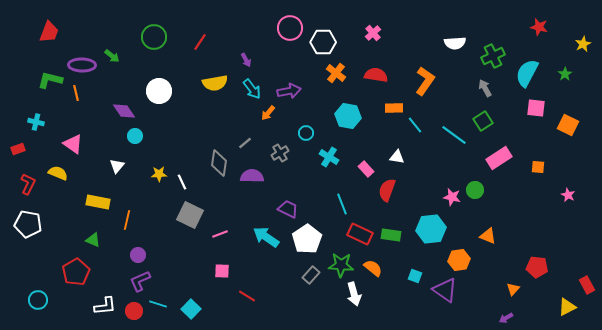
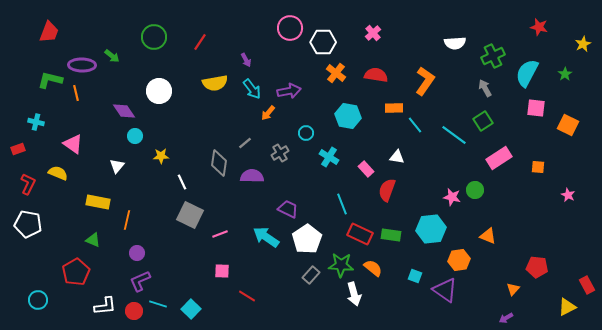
yellow star at (159, 174): moved 2 px right, 18 px up
purple circle at (138, 255): moved 1 px left, 2 px up
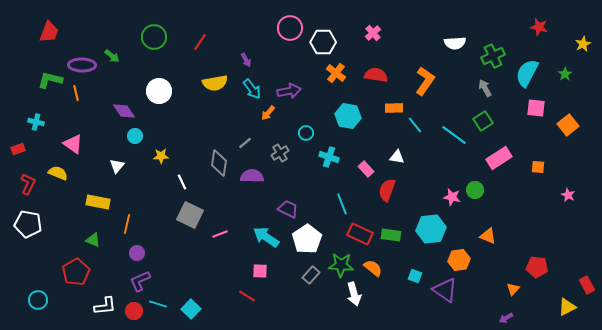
orange square at (568, 125): rotated 25 degrees clockwise
cyan cross at (329, 157): rotated 12 degrees counterclockwise
orange line at (127, 220): moved 4 px down
pink square at (222, 271): moved 38 px right
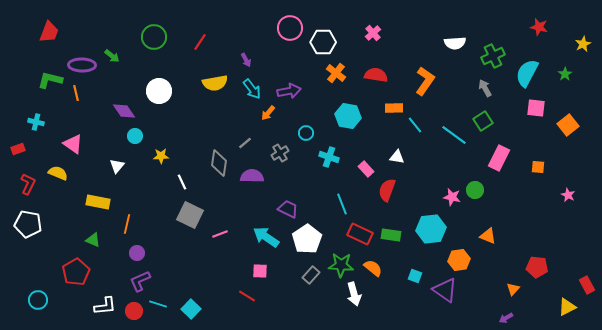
pink rectangle at (499, 158): rotated 30 degrees counterclockwise
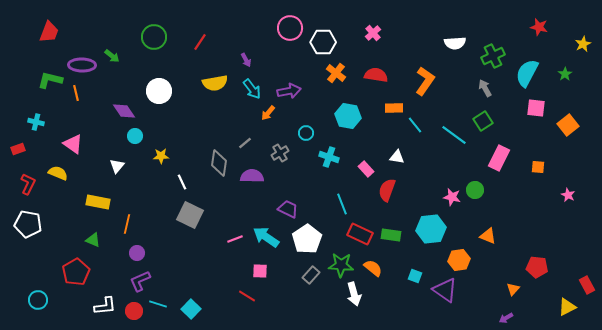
pink line at (220, 234): moved 15 px right, 5 px down
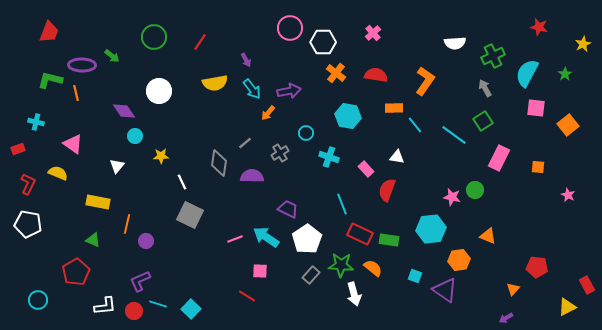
green rectangle at (391, 235): moved 2 px left, 5 px down
purple circle at (137, 253): moved 9 px right, 12 px up
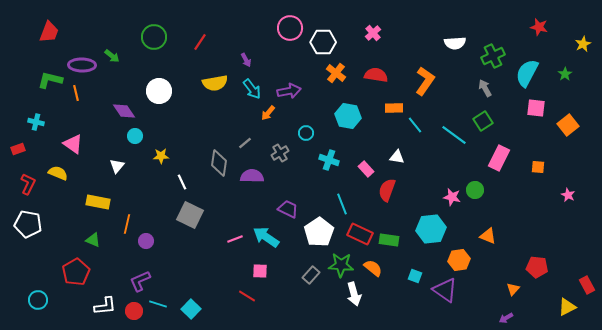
cyan cross at (329, 157): moved 3 px down
white pentagon at (307, 239): moved 12 px right, 7 px up
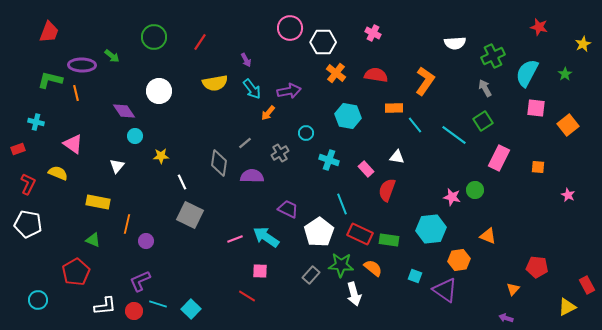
pink cross at (373, 33): rotated 21 degrees counterclockwise
purple arrow at (506, 318): rotated 48 degrees clockwise
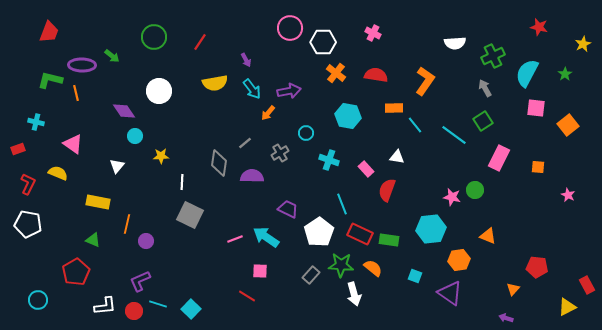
white line at (182, 182): rotated 28 degrees clockwise
purple triangle at (445, 290): moved 5 px right, 3 px down
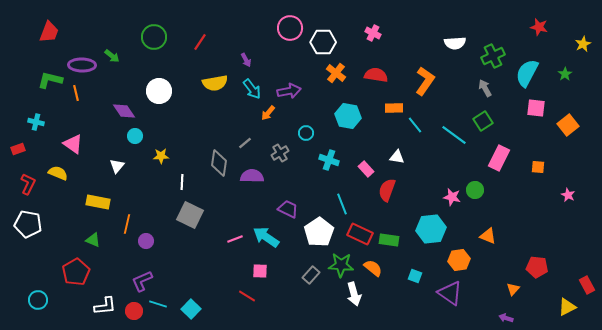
purple L-shape at (140, 281): moved 2 px right
